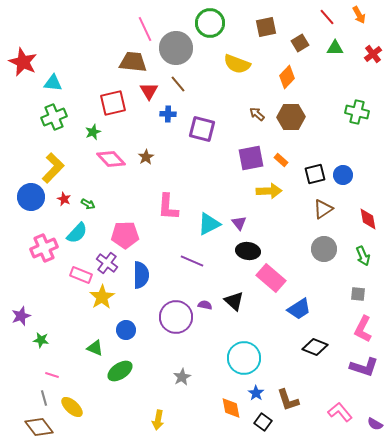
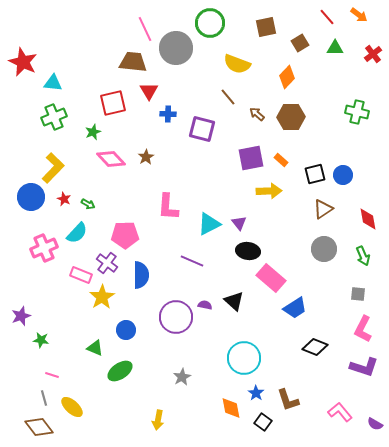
orange arrow at (359, 15): rotated 24 degrees counterclockwise
brown line at (178, 84): moved 50 px right, 13 px down
blue trapezoid at (299, 309): moved 4 px left, 1 px up
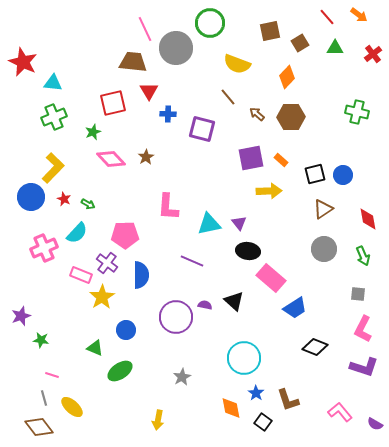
brown square at (266, 27): moved 4 px right, 4 px down
cyan triangle at (209, 224): rotated 15 degrees clockwise
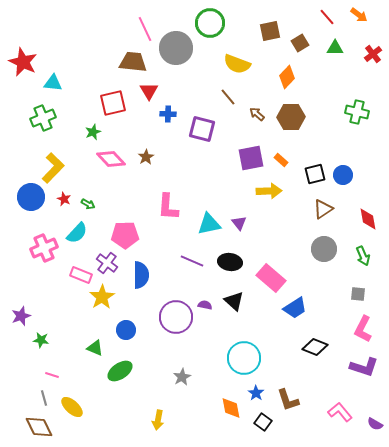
green cross at (54, 117): moved 11 px left, 1 px down
black ellipse at (248, 251): moved 18 px left, 11 px down
brown diamond at (39, 427): rotated 12 degrees clockwise
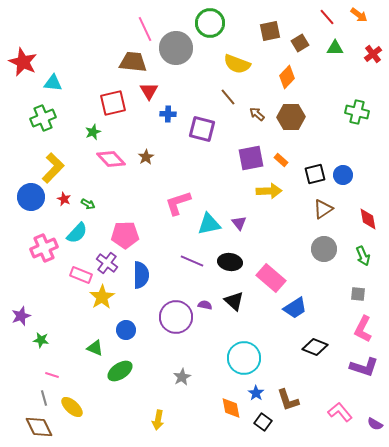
pink L-shape at (168, 207): moved 10 px right, 4 px up; rotated 68 degrees clockwise
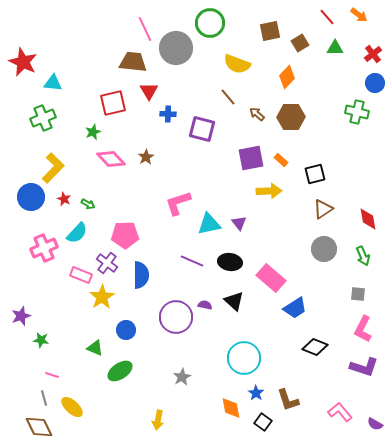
blue circle at (343, 175): moved 32 px right, 92 px up
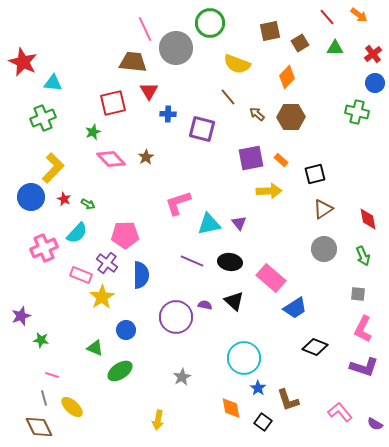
blue star at (256, 393): moved 2 px right, 5 px up
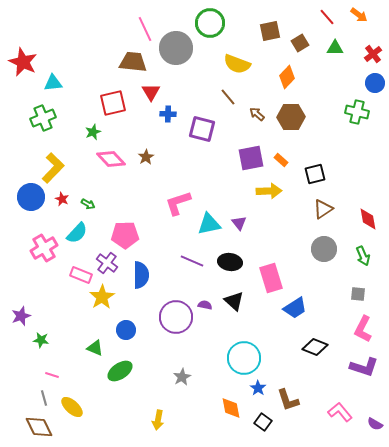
cyan triangle at (53, 83): rotated 12 degrees counterclockwise
red triangle at (149, 91): moved 2 px right, 1 px down
red star at (64, 199): moved 2 px left
pink cross at (44, 248): rotated 8 degrees counterclockwise
pink rectangle at (271, 278): rotated 32 degrees clockwise
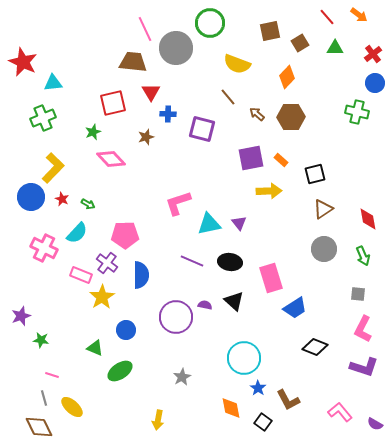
brown star at (146, 157): moved 20 px up; rotated 14 degrees clockwise
pink cross at (44, 248): rotated 32 degrees counterclockwise
brown L-shape at (288, 400): rotated 10 degrees counterclockwise
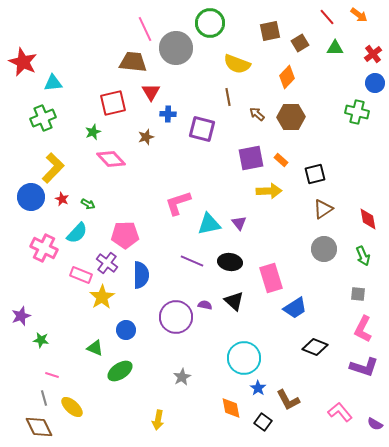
brown line at (228, 97): rotated 30 degrees clockwise
